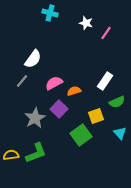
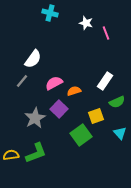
pink line: rotated 56 degrees counterclockwise
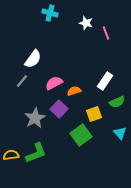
yellow square: moved 2 px left, 2 px up
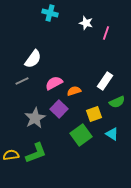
pink line: rotated 40 degrees clockwise
gray line: rotated 24 degrees clockwise
cyan triangle: moved 8 px left, 1 px down; rotated 16 degrees counterclockwise
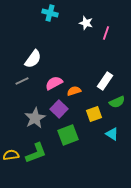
green square: moved 13 px left; rotated 15 degrees clockwise
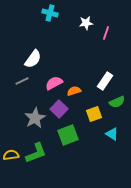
white star: rotated 24 degrees counterclockwise
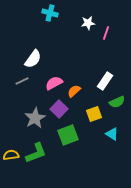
white star: moved 2 px right
orange semicircle: rotated 24 degrees counterclockwise
